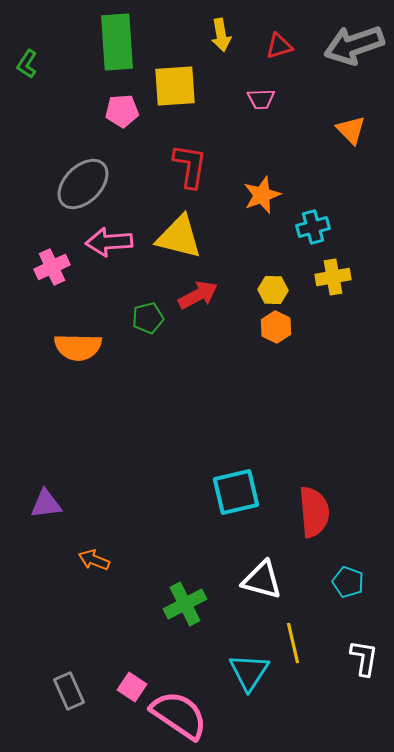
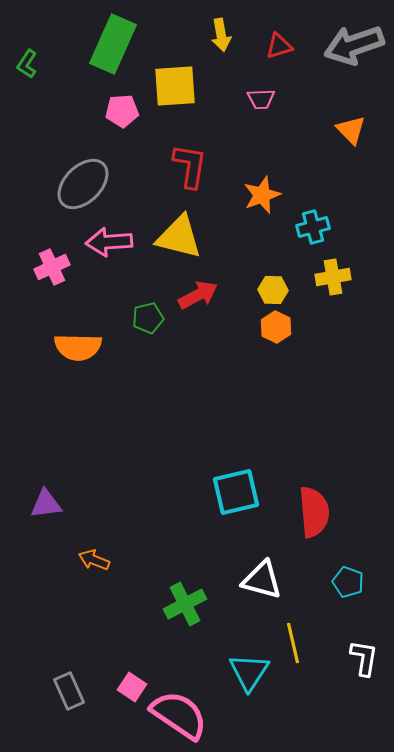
green rectangle: moved 4 px left, 2 px down; rotated 28 degrees clockwise
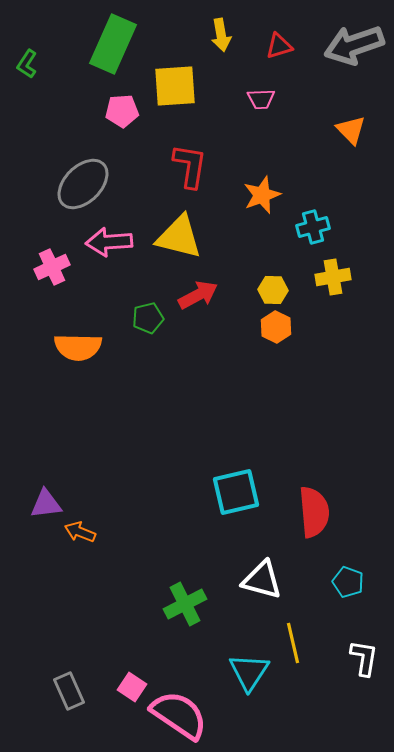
orange arrow: moved 14 px left, 28 px up
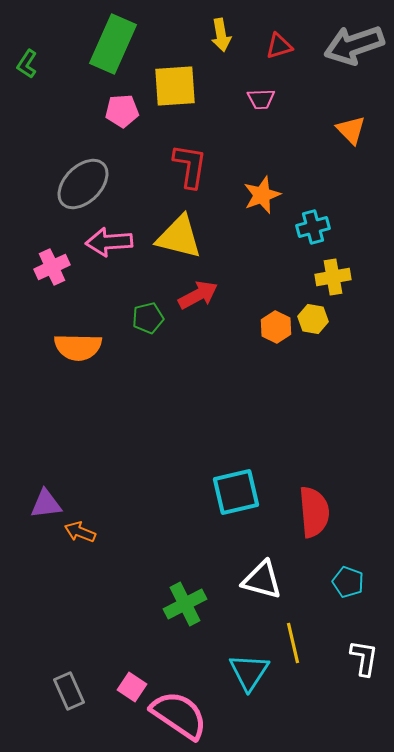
yellow hexagon: moved 40 px right, 29 px down; rotated 8 degrees clockwise
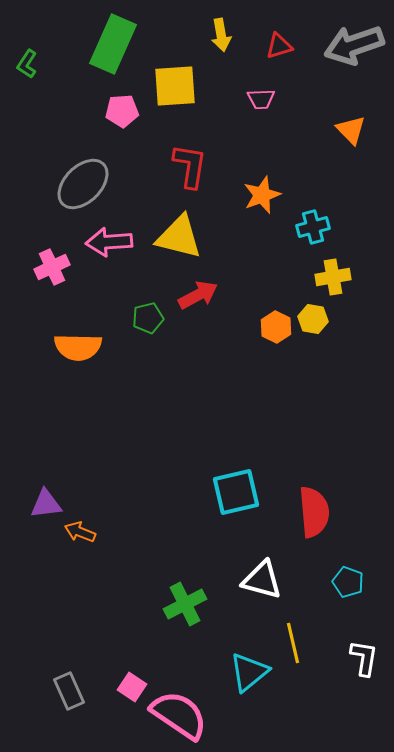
cyan triangle: rotated 18 degrees clockwise
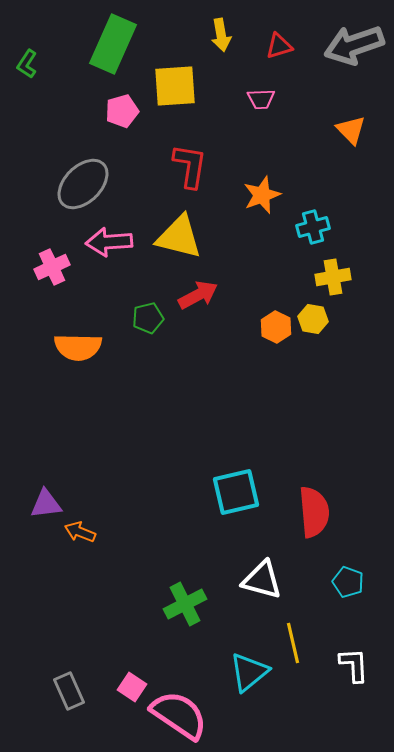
pink pentagon: rotated 12 degrees counterclockwise
white L-shape: moved 10 px left, 7 px down; rotated 12 degrees counterclockwise
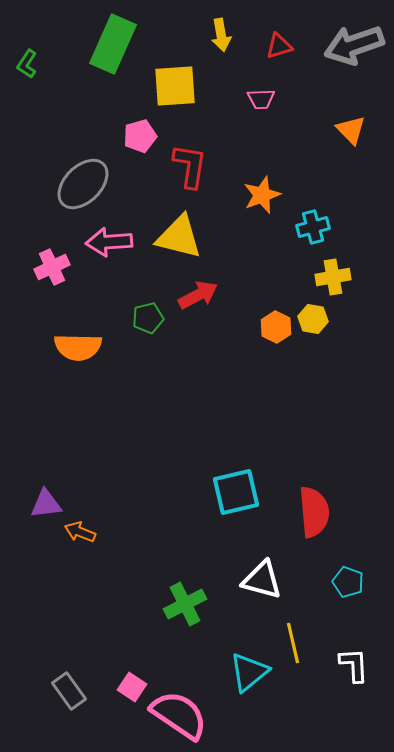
pink pentagon: moved 18 px right, 25 px down
gray rectangle: rotated 12 degrees counterclockwise
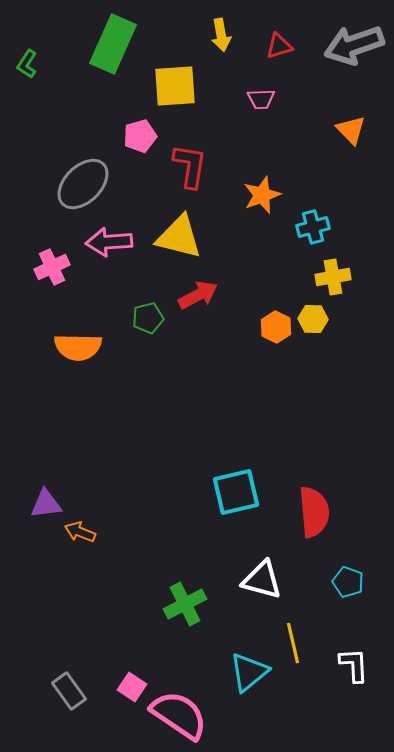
yellow hexagon: rotated 8 degrees counterclockwise
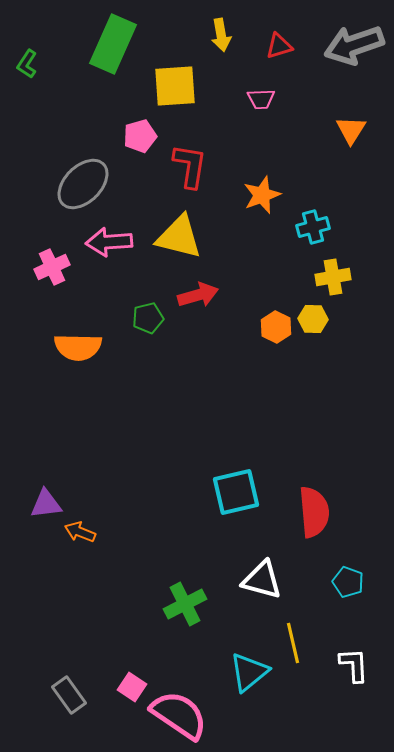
orange triangle: rotated 16 degrees clockwise
red arrow: rotated 12 degrees clockwise
gray rectangle: moved 4 px down
